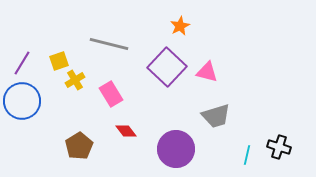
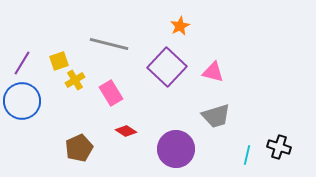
pink triangle: moved 6 px right
pink rectangle: moved 1 px up
red diamond: rotated 20 degrees counterclockwise
brown pentagon: moved 2 px down; rotated 8 degrees clockwise
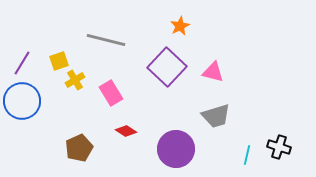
gray line: moved 3 px left, 4 px up
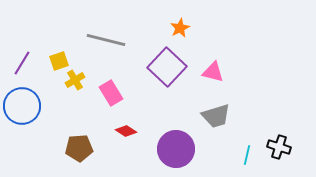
orange star: moved 2 px down
blue circle: moved 5 px down
brown pentagon: rotated 20 degrees clockwise
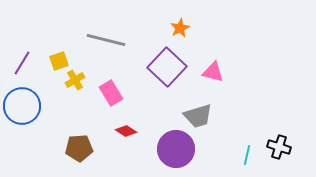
gray trapezoid: moved 18 px left
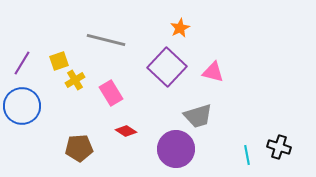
cyan line: rotated 24 degrees counterclockwise
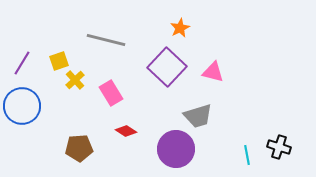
yellow cross: rotated 12 degrees counterclockwise
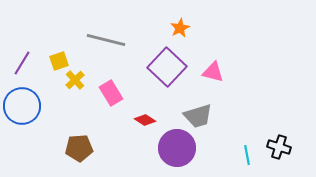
red diamond: moved 19 px right, 11 px up
purple circle: moved 1 px right, 1 px up
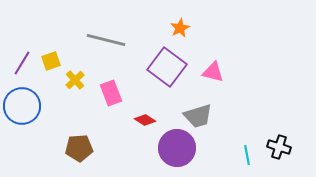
yellow square: moved 8 px left
purple square: rotated 6 degrees counterclockwise
pink rectangle: rotated 10 degrees clockwise
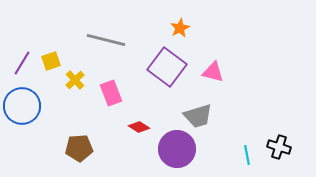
red diamond: moved 6 px left, 7 px down
purple circle: moved 1 px down
